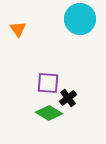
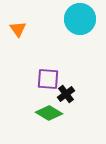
purple square: moved 4 px up
black cross: moved 2 px left, 4 px up
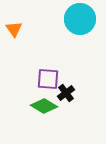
orange triangle: moved 4 px left
black cross: moved 1 px up
green diamond: moved 5 px left, 7 px up
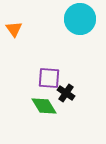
purple square: moved 1 px right, 1 px up
black cross: rotated 18 degrees counterclockwise
green diamond: rotated 28 degrees clockwise
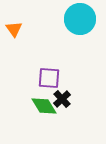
black cross: moved 4 px left, 6 px down; rotated 12 degrees clockwise
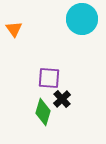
cyan circle: moved 2 px right
green diamond: moved 1 px left, 6 px down; rotated 48 degrees clockwise
